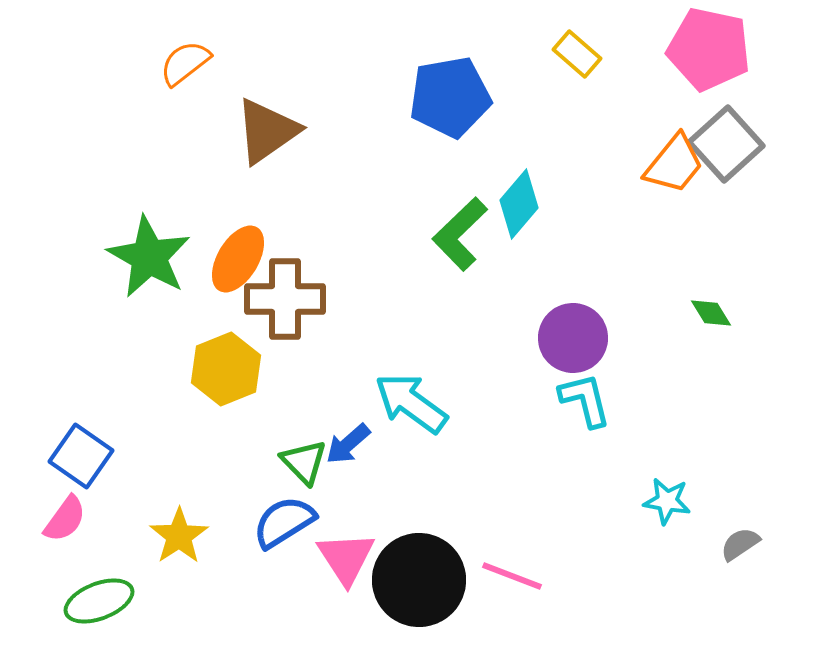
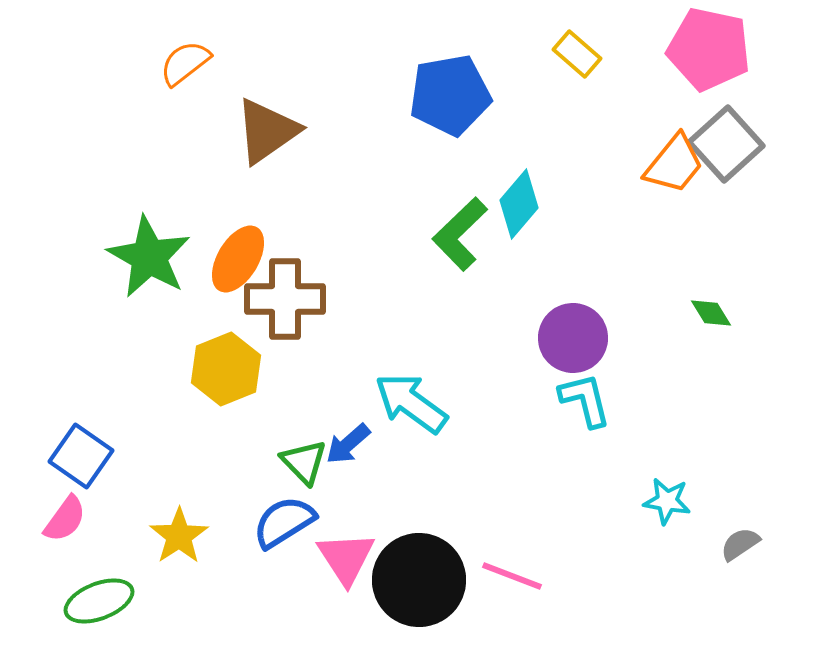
blue pentagon: moved 2 px up
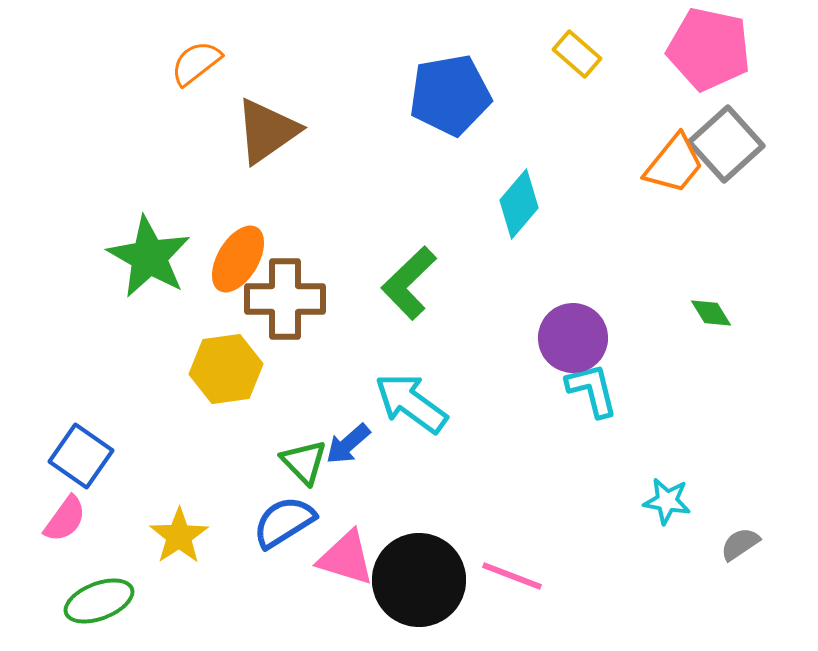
orange semicircle: moved 11 px right
green L-shape: moved 51 px left, 49 px down
yellow hexagon: rotated 14 degrees clockwise
cyan L-shape: moved 7 px right, 10 px up
pink triangle: rotated 40 degrees counterclockwise
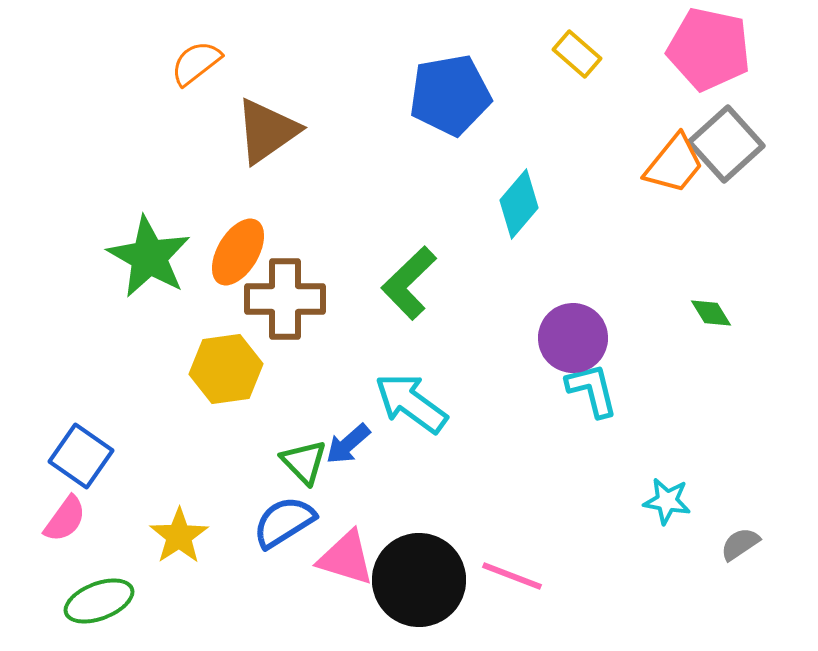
orange ellipse: moved 7 px up
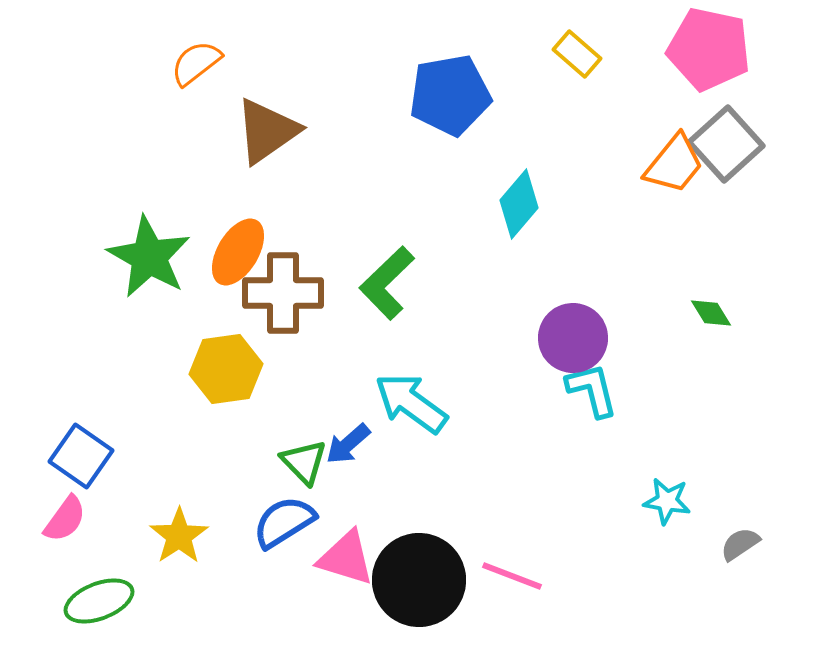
green L-shape: moved 22 px left
brown cross: moved 2 px left, 6 px up
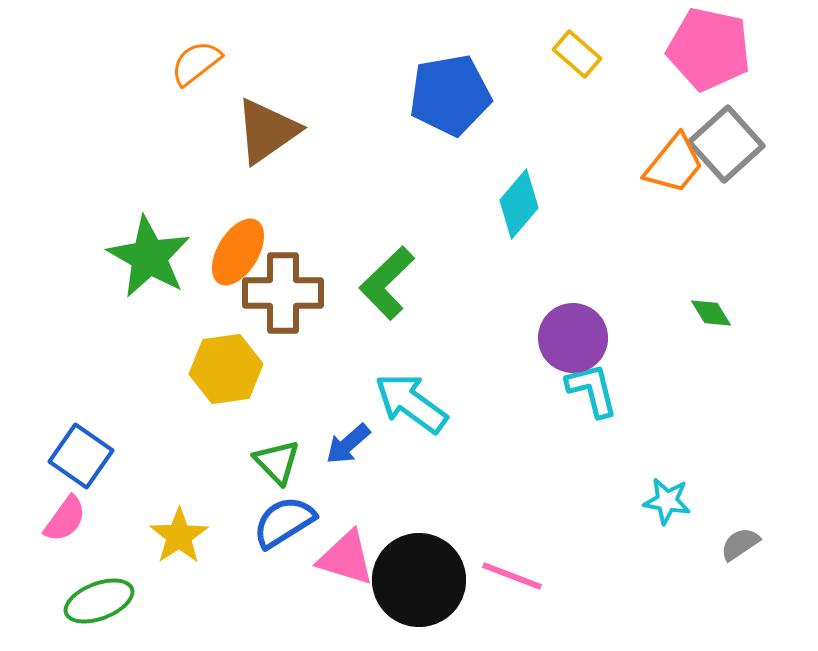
green triangle: moved 27 px left
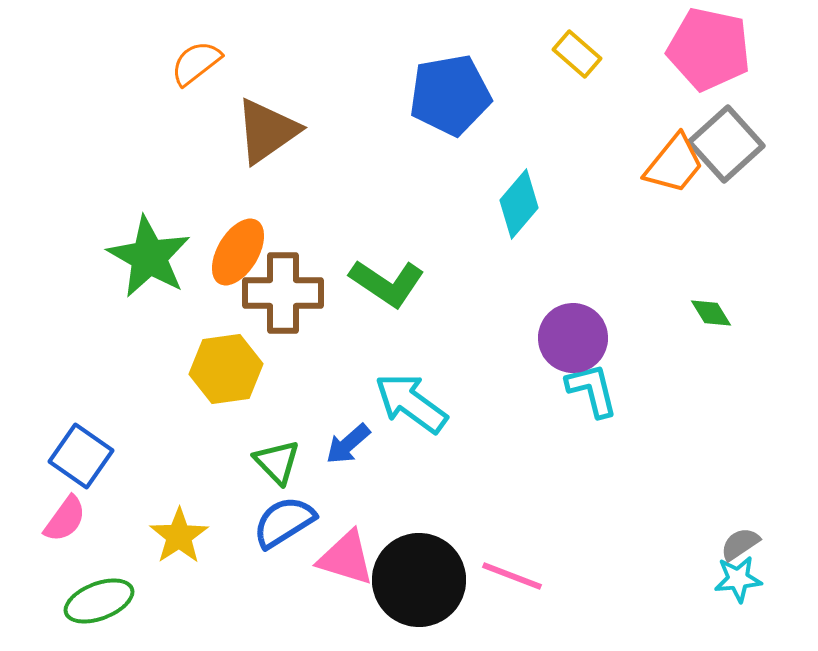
green L-shape: rotated 102 degrees counterclockwise
cyan star: moved 71 px right, 78 px down; rotated 15 degrees counterclockwise
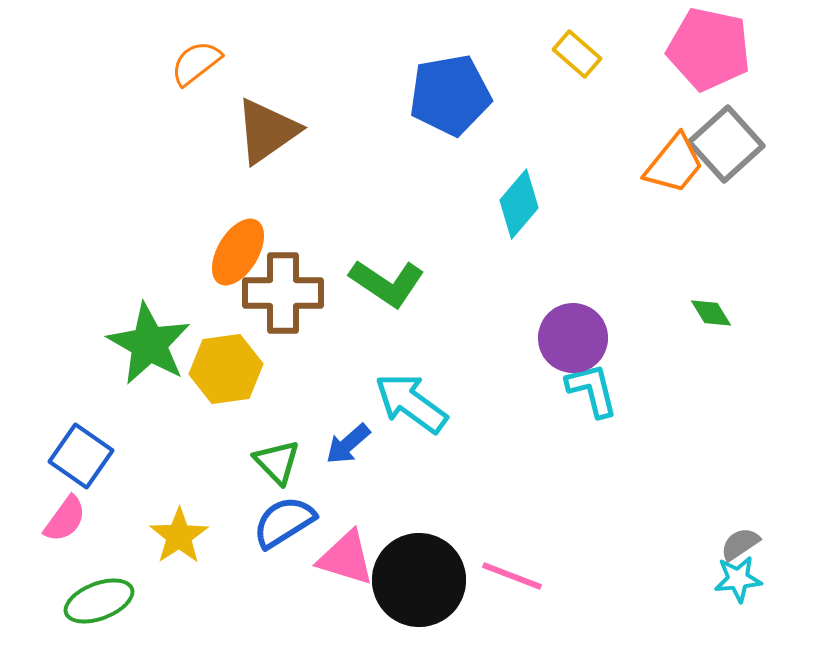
green star: moved 87 px down
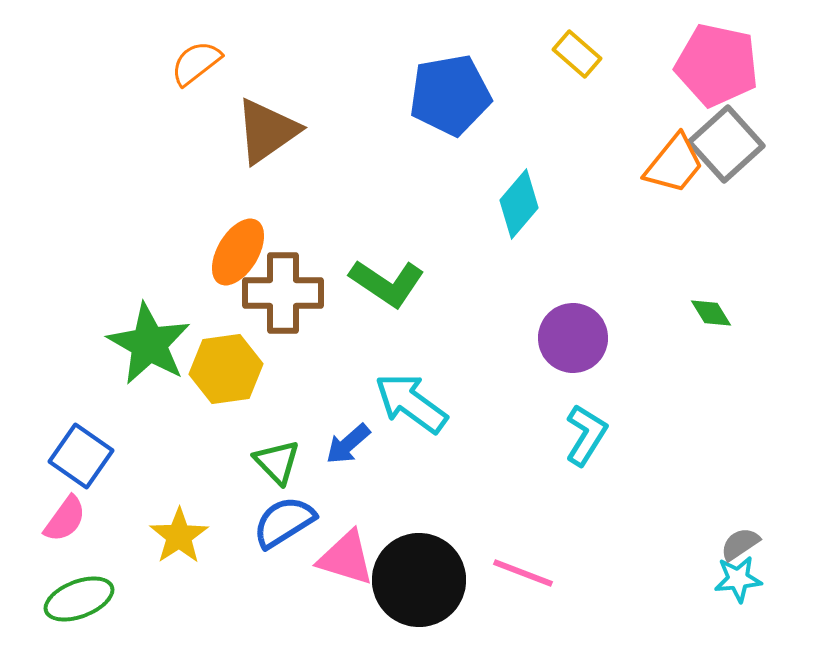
pink pentagon: moved 8 px right, 16 px down
cyan L-shape: moved 6 px left, 45 px down; rotated 46 degrees clockwise
pink line: moved 11 px right, 3 px up
green ellipse: moved 20 px left, 2 px up
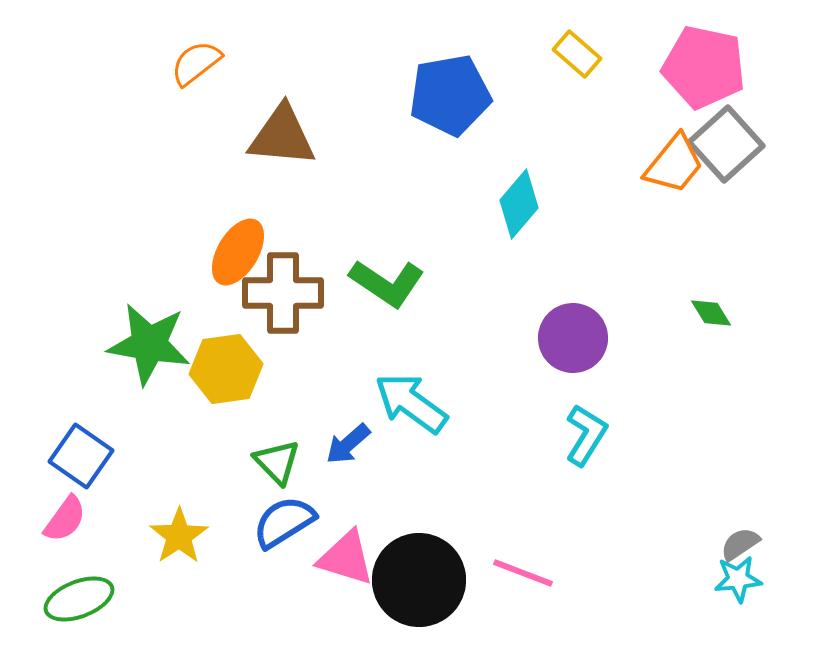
pink pentagon: moved 13 px left, 2 px down
brown triangle: moved 15 px right, 5 px down; rotated 40 degrees clockwise
green star: rotated 20 degrees counterclockwise
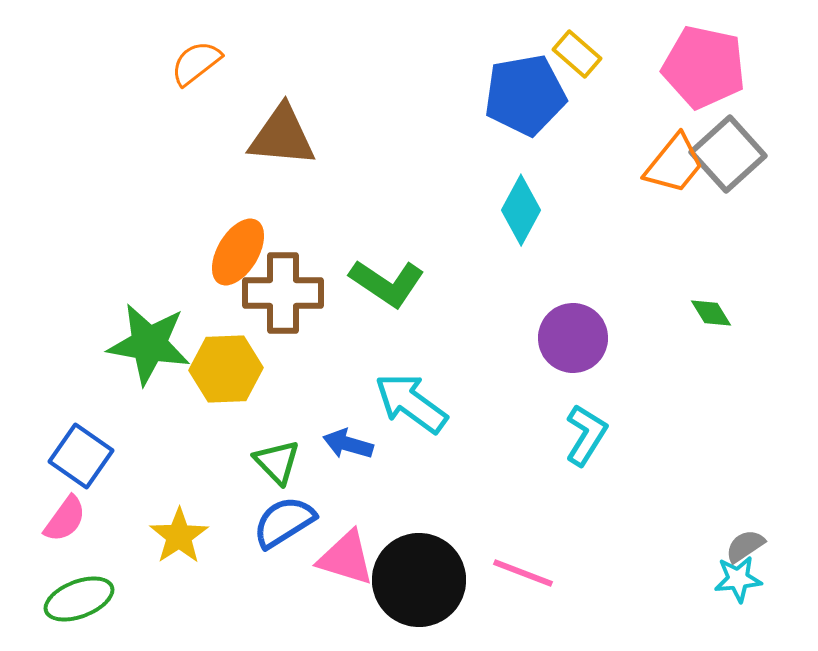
blue pentagon: moved 75 px right
gray square: moved 2 px right, 10 px down
cyan diamond: moved 2 px right, 6 px down; rotated 12 degrees counterclockwise
yellow hexagon: rotated 6 degrees clockwise
blue arrow: rotated 57 degrees clockwise
gray semicircle: moved 5 px right, 2 px down
